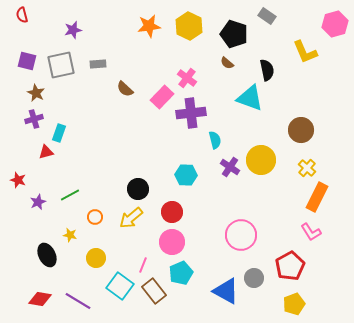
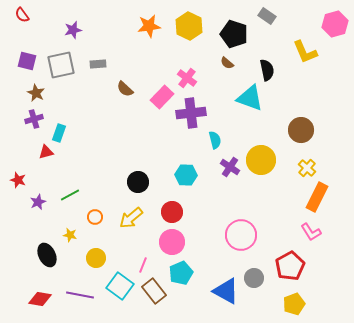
red semicircle at (22, 15): rotated 21 degrees counterclockwise
black circle at (138, 189): moved 7 px up
purple line at (78, 301): moved 2 px right, 6 px up; rotated 20 degrees counterclockwise
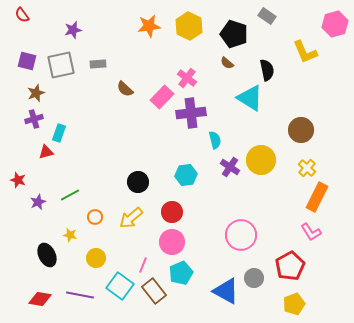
brown star at (36, 93): rotated 24 degrees clockwise
cyan triangle at (250, 98): rotated 12 degrees clockwise
cyan hexagon at (186, 175): rotated 10 degrees counterclockwise
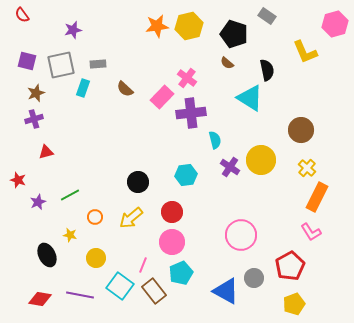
orange star at (149, 26): moved 8 px right
yellow hexagon at (189, 26): rotated 20 degrees clockwise
cyan rectangle at (59, 133): moved 24 px right, 45 px up
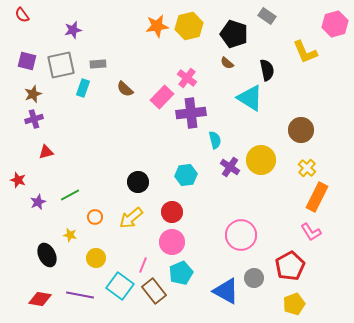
brown star at (36, 93): moved 3 px left, 1 px down
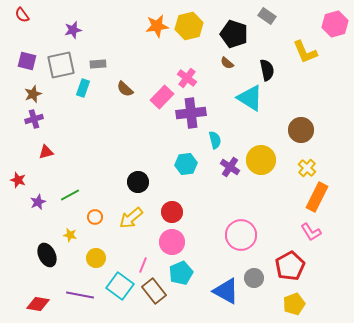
cyan hexagon at (186, 175): moved 11 px up
red diamond at (40, 299): moved 2 px left, 5 px down
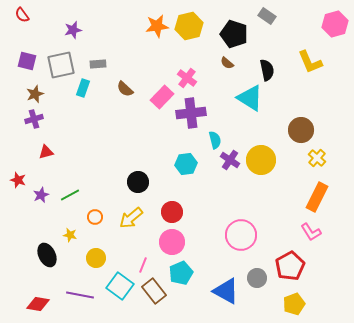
yellow L-shape at (305, 52): moved 5 px right, 10 px down
brown star at (33, 94): moved 2 px right
purple cross at (230, 167): moved 7 px up
yellow cross at (307, 168): moved 10 px right, 10 px up
purple star at (38, 202): moved 3 px right, 7 px up
gray circle at (254, 278): moved 3 px right
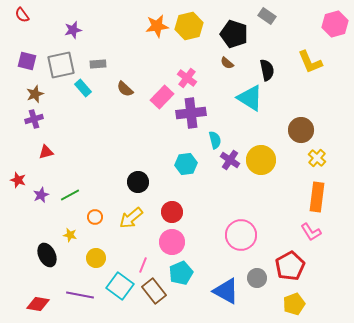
cyan rectangle at (83, 88): rotated 60 degrees counterclockwise
orange rectangle at (317, 197): rotated 20 degrees counterclockwise
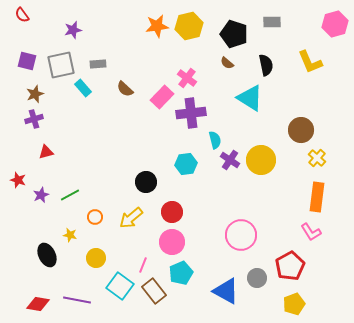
gray rectangle at (267, 16): moved 5 px right, 6 px down; rotated 36 degrees counterclockwise
black semicircle at (267, 70): moved 1 px left, 5 px up
black circle at (138, 182): moved 8 px right
purple line at (80, 295): moved 3 px left, 5 px down
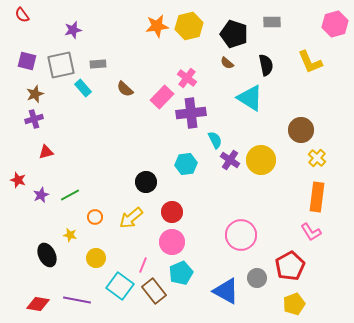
cyan semicircle at (215, 140): rotated 12 degrees counterclockwise
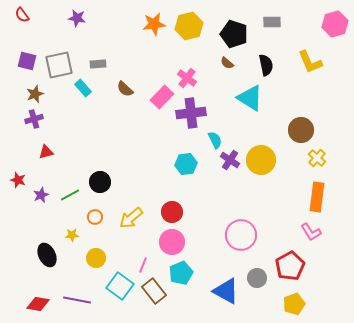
orange star at (157, 26): moved 3 px left, 2 px up
purple star at (73, 30): moved 4 px right, 12 px up; rotated 24 degrees clockwise
gray square at (61, 65): moved 2 px left
black circle at (146, 182): moved 46 px left
yellow star at (70, 235): moved 2 px right; rotated 16 degrees counterclockwise
